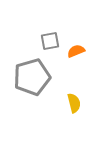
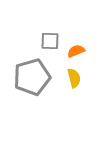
gray square: rotated 12 degrees clockwise
yellow semicircle: moved 25 px up
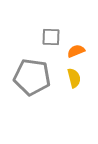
gray square: moved 1 px right, 4 px up
gray pentagon: rotated 24 degrees clockwise
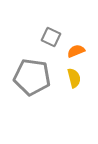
gray square: rotated 24 degrees clockwise
